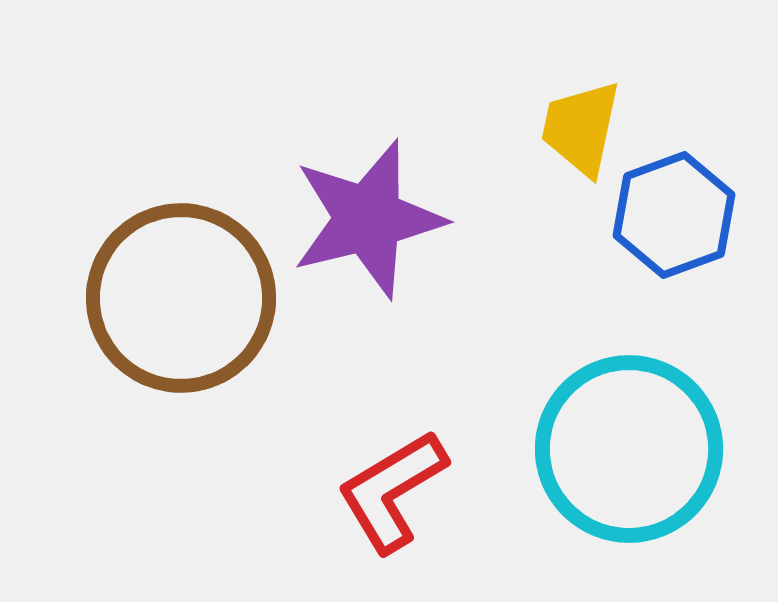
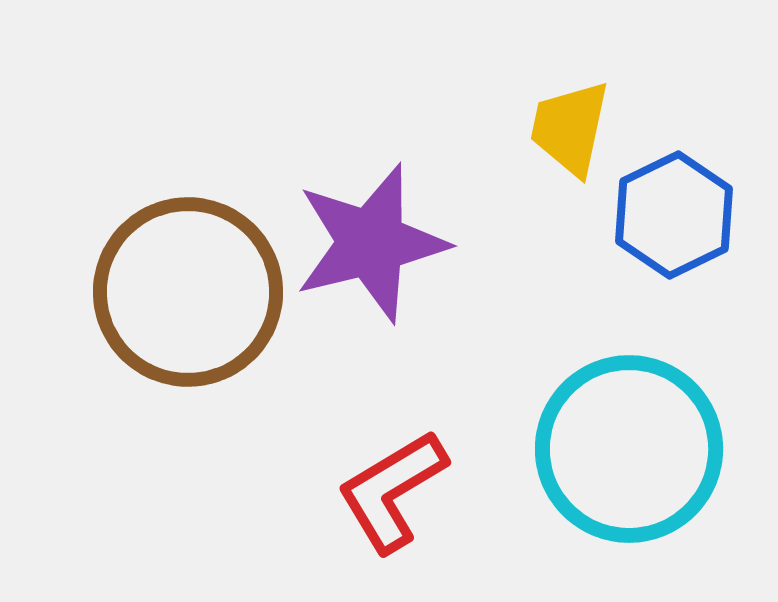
yellow trapezoid: moved 11 px left
blue hexagon: rotated 6 degrees counterclockwise
purple star: moved 3 px right, 24 px down
brown circle: moved 7 px right, 6 px up
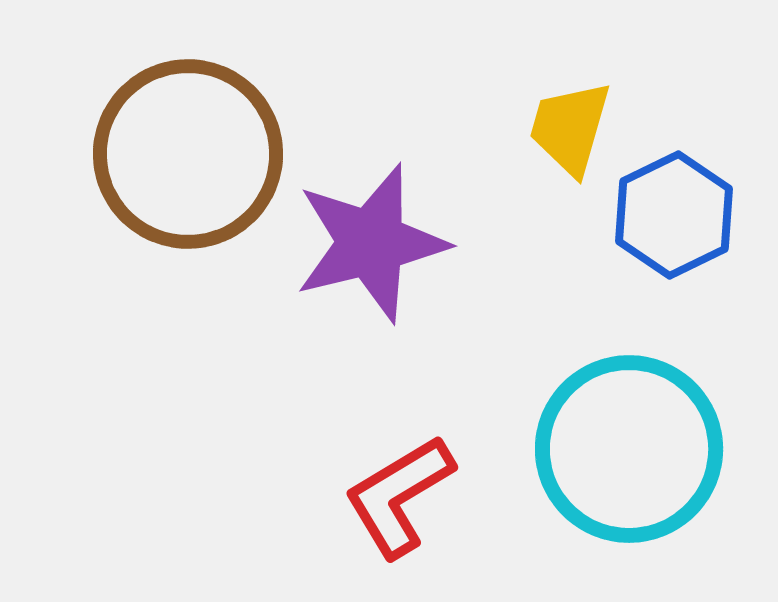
yellow trapezoid: rotated 4 degrees clockwise
brown circle: moved 138 px up
red L-shape: moved 7 px right, 5 px down
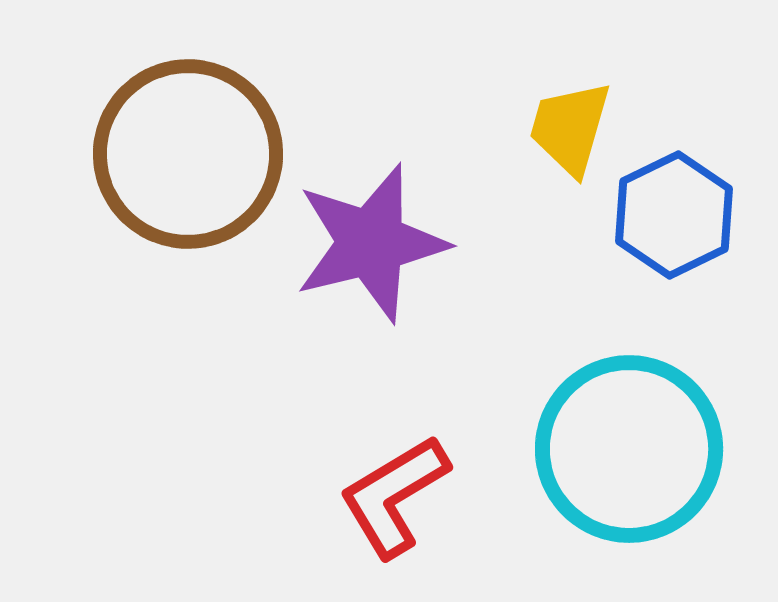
red L-shape: moved 5 px left
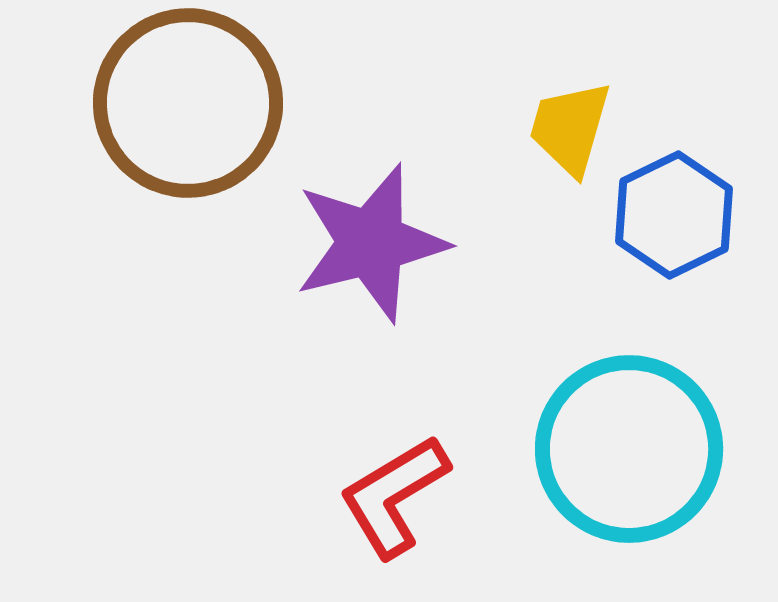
brown circle: moved 51 px up
